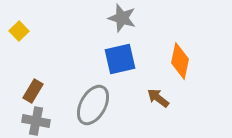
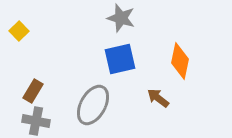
gray star: moved 1 px left
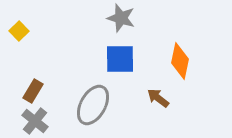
blue square: rotated 12 degrees clockwise
gray cross: moved 1 px left; rotated 28 degrees clockwise
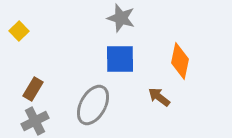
brown rectangle: moved 2 px up
brown arrow: moved 1 px right, 1 px up
gray cross: rotated 24 degrees clockwise
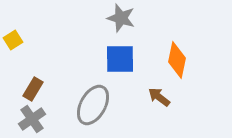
yellow square: moved 6 px left, 9 px down; rotated 12 degrees clockwise
orange diamond: moved 3 px left, 1 px up
gray cross: moved 3 px left, 2 px up; rotated 8 degrees counterclockwise
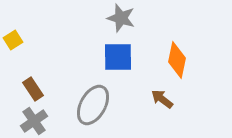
blue square: moved 2 px left, 2 px up
brown rectangle: rotated 65 degrees counterclockwise
brown arrow: moved 3 px right, 2 px down
gray cross: moved 2 px right, 2 px down
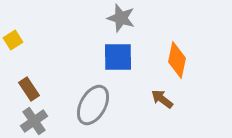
brown rectangle: moved 4 px left
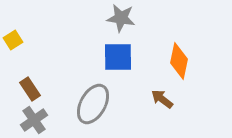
gray star: rotated 8 degrees counterclockwise
orange diamond: moved 2 px right, 1 px down
brown rectangle: moved 1 px right
gray ellipse: moved 1 px up
gray cross: moved 1 px up
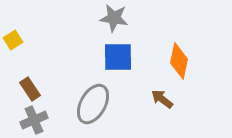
gray star: moved 7 px left
gray cross: rotated 12 degrees clockwise
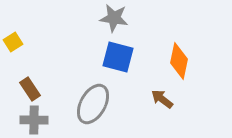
yellow square: moved 2 px down
blue square: rotated 16 degrees clockwise
gray cross: rotated 24 degrees clockwise
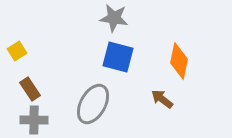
yellow square: moved 4 px right, 9 px down
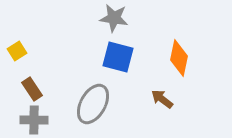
orange diamond: moved 3 px up
brown rectangle: moved 2 px right
